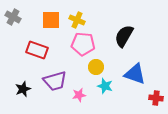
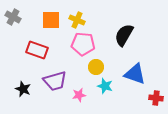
black semicircle: moved 1 px up
black star: rotated 28 degrees counterclockwise
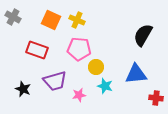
orange square: rotated 24 degrees clockwise
black semicircle: moved 19 px right
pink pentagon: moved 4 px left, 5 px down
blue triangle: moved 1 px right; rotated 25 degrees counterclockwise
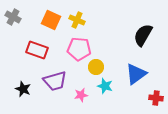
blue triangle: rotated 30 degrees counterclockwise
pink star: moved 2 px right
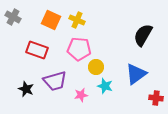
black star: moved 3 px right
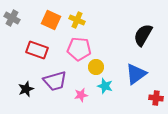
gray cross: moved 1 px left, 1 px down
black star: rotated 28 degrees clockwise
